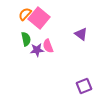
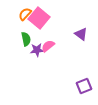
pink semicircle: rotated 72 degrees clockwise
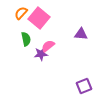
orange semicircle: moved 4 px left, 1 px up
purple triangle: rotated 32 degrees counterclockwise
purple star: moved 4 px right, 4 px down
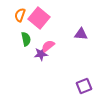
orange semicircle: moved 1 px left, 2 px down; rotated 24 degrees counterclockwise
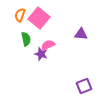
pink semicircle: moved 1 px up; rotated 16 degrees clockwise
purple star: rotated 24 degrees clockwise
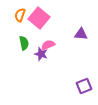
green semicircle: moved 2 px left, 4 px down
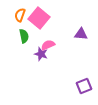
green semicircle: moved 7 px up
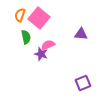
green semicircle: moved 2 px right, 1 px down
purple square: moved 1 px left, 3 px up
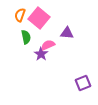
purple triangle: moved 14 px left, 1 px up
purple star: rotated 16 degrees clockwise
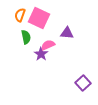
pink square: rotated 15 degrees counterclockwise
purple square: rotated 21 degrees counterclockwise
